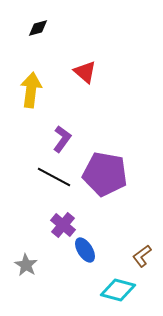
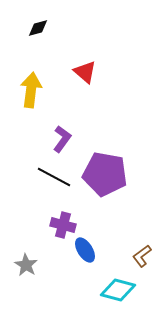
purple cross: rotated 25 degrees counterclockwise
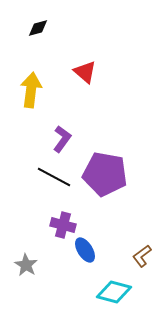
cyan diamond: moved 4 px left, 2 px down
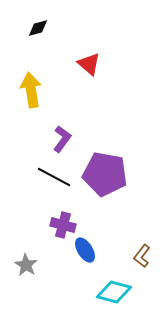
red triangle: moved 4 px right, 8 px up
yellow arrow: rotated 16 degrees counterclockwise
brown L-shape: rotated 15 degrees counterclockwise
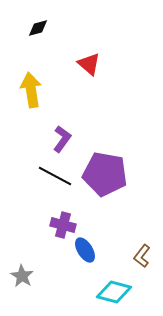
black line: moved 1 px right, 1 px up
gray star: moved 4 px left, 11 px down
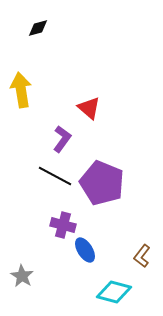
red triangle: moved 44 px down
yellow arrow: moved 10 px left
purple pentagon: moved 3 px left, 9 px down; rotated 12 degrees clockwise
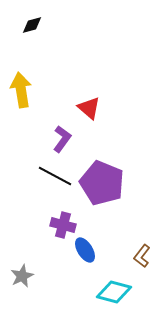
black diamond: moved 6 px left, 3 px up
gray star: rotated 15 degrees clockwise
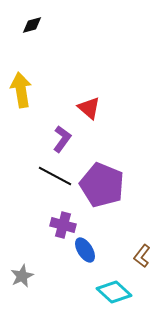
purple pentagon: moved 2 px down
cyan diamond: rotated 28 degrees clockwise
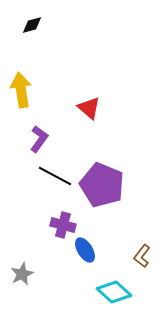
purple L-shape: moved 23 px left
gray star: moved 2 px up
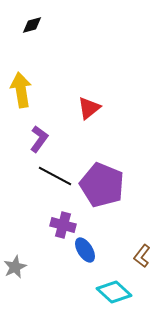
red triangle: rotated 40 degrees clockwise
gray star: moved 7 px left, 7 px up
